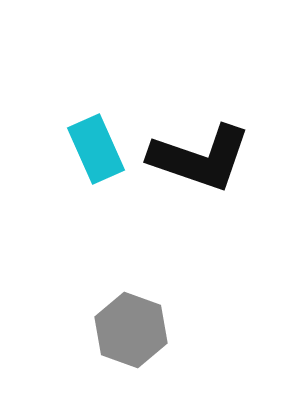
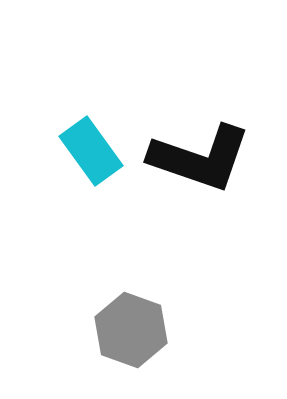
cyan rectangle: moved 5 px left, 2 px down; rotated 12 degrees counterclockwise
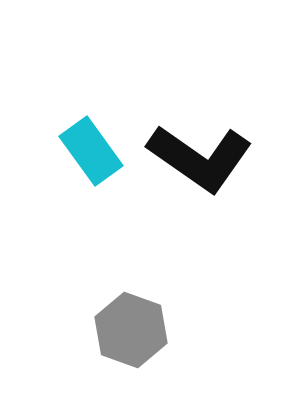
black L-shape: rotated 16 degrees clockwise
